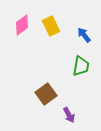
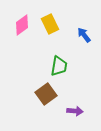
yellow rectangle: moved 1 px left, 2 px up
green trapezoid: moved 22 px left
purple arrow: moved 6 px right, 4 px up; rotated 56 degrees counterclockwise
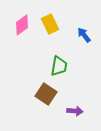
brown square: rotated 20 degrees counterclockwise
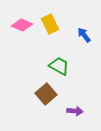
pink diamond: rotated 60 degrees clockwise
green trapezoid: rotated 70 degrees counterclockwise
brown square: rotated 15 degrees clockwise
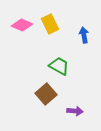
blue arrow: rotated 28 degrees clockwise
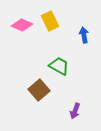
yellow rectangle: moved 3 px up
brown square: moved 7 px left, 4 px up
purple arrow: rotated 105 degrees clockwise
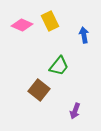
green trapezoid: rotated 100 degrees clockwise
brown square: rotated 10 degrees counterclockwise
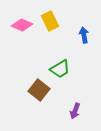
green trapezoid: moved 1 px right, 3 px down; rotated 20 degrees clockwise
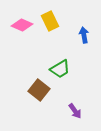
purple arrow: rotated 56 degrees counterclockwise
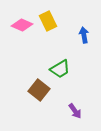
yellow rectangle: moved 2 px left
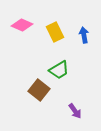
yellow rectangle: moved 7 px right, 11 px down
green trapezoid: moved 1 px left, 1 px down
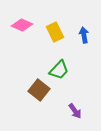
green trapezoid: rotated 15 degrees counterclockwise
